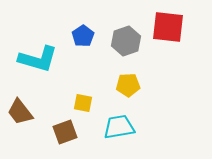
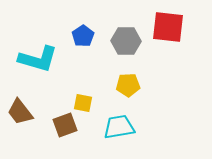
gray hexagon: rotated 20 degrees clockwise
brown square: moved 7 px up
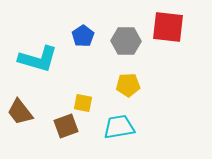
brown square: moved 1 px right, 1 px down
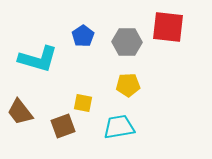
gray hexagon: moved 1 px right, 1 px down
brown square: moved 3 px left
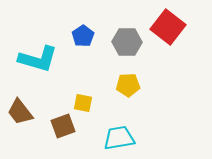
red square: rotated 32 degrees clockwise
cyan trapezoid: moved 11 px down
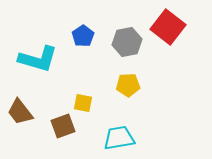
gray hexagon: rotated 12 degrees counterclockwise
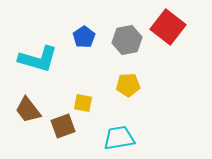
blue pentagon: moved 1 px right, 1 px down
gray hexagon: moved 2 px up
brown trapezoid: moved 8 px right, 2 px up
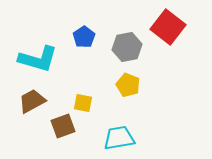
gray hexagon: moved 7 px down
yellow pentagon: rotated 25 degrees clockwise
brown trapezoid: moved 4 px right, 9 px up; rotated 100 degrees clockwise
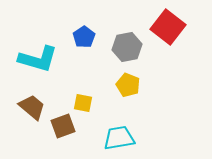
brown trapezoid: moved 6 px down; rotated 68 degrees clockwise
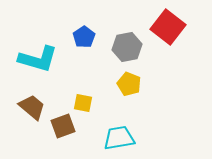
yellow pentagon: moved 1 px right, 1 px up
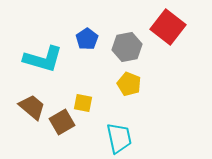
blue pentagon: moved 3 px right, 2 px down
cyan L-shape: moved 5 px right
brown square: moved 1 px left, 4 px up; rotated 10 degrees counterclockwise
cyan trapezoid: rotated 88 degrees clockwise
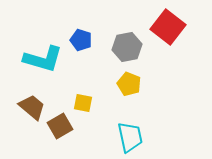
blue pentagon: moved 6 px left, 1 px down; rotated 20 degrees counterclockwise
brown square: moved 2 px left, 4 px down
cyan trapezoid: moved 11 px right, 1 px up
